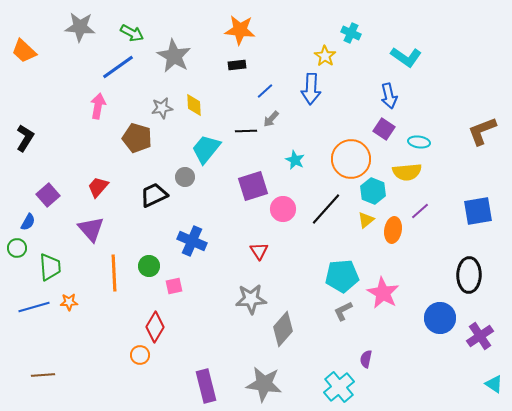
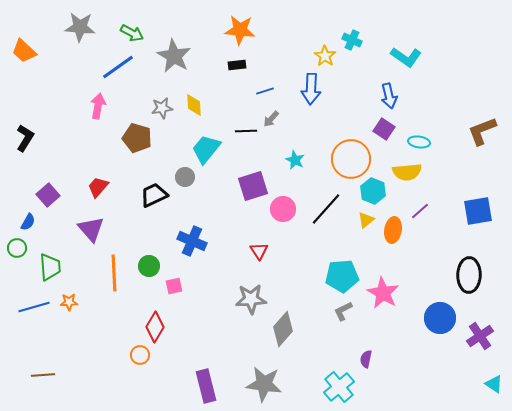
cyan cross at (351, 33): moved 1 px right, 7 px down
blue line at (265, 91): rotated 24 degrees clockwise
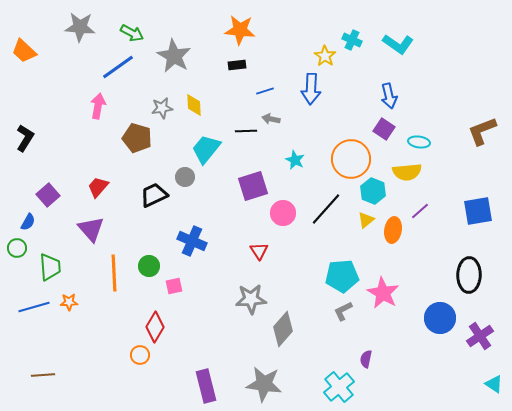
cyan L-shape at (406, 57): moved 8 px left, 13 px up
gray arrow at (271, 119): rotated 60 degrees clockwise
pink circle at (283, 209): moved 4 px down
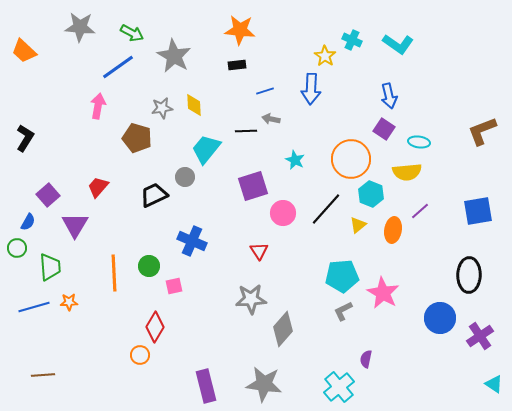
cyan hexagon at (373, 191): moved 2 px left, 3 px down
yellow triangle at (366, 220): moved 8 px left, 5 px down
purple triangle at (91, 229): moved 16 px left, 4 px up; rotated 12 degrees clockwise
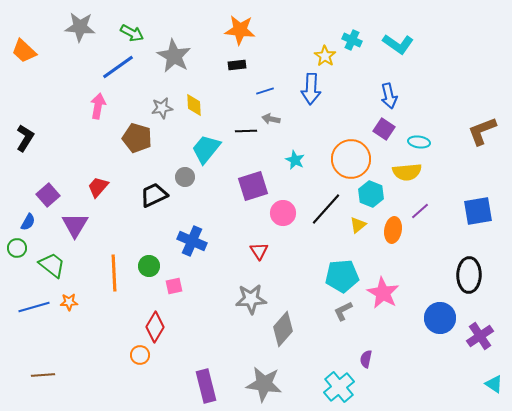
green trapezoid at (50, 267): moved 2 px right, 2 px up; rotated 48 degrees counterclockwise
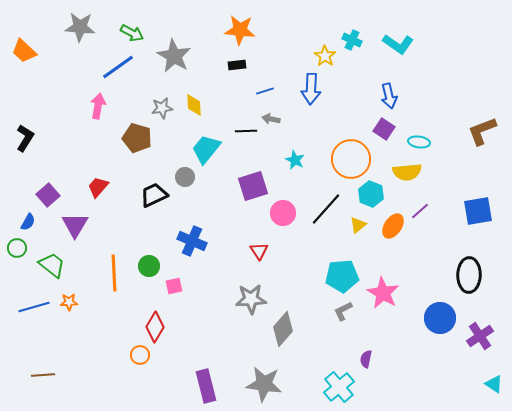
orange ellipse at (393, 230): moved 4 px up; rotated 25 degrees clockwise
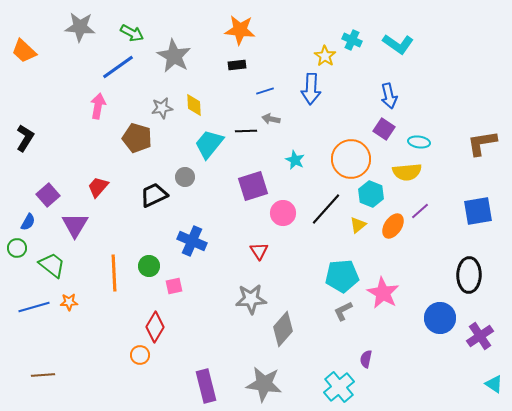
brown L-shape at (482, 131): moved 12 px down; rotated 12 degrees clockwise
cyan trapezoid at (206, 149): moved 3 px right, 5 px up
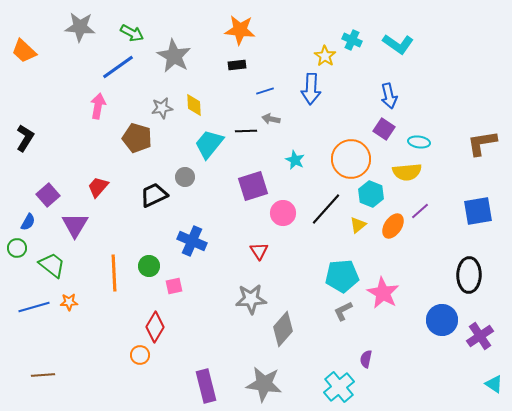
blue circle at (440, 318): moved 2 px right, 2 px down
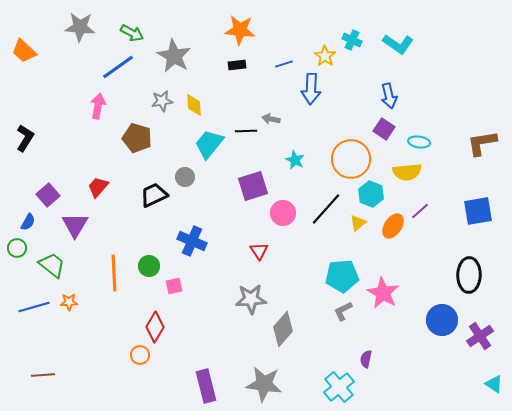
blue line at (265, 91): moved 19 px right, 27 px up
gray star at (162, 108): moved 7 px up
yellow triangle at (358, 225): moved 2 px up
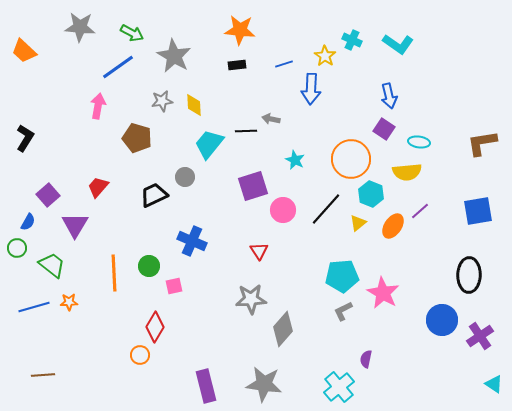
pink circle at (283, 213): moved 3 px up
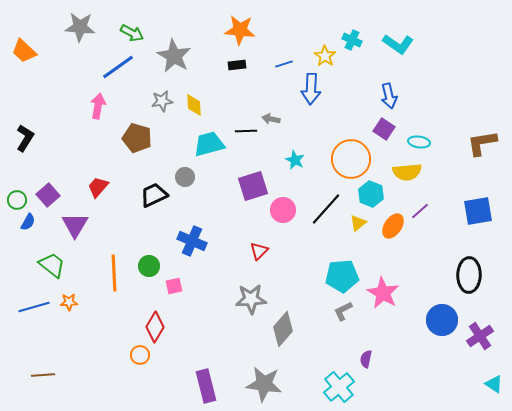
cyan trapezoid at (209, 144): rotated 36 degrees clockwise
green circle at (17, 248): moved 48 px up
red triangle at (259, 251): rotated 18 degrees clockwise
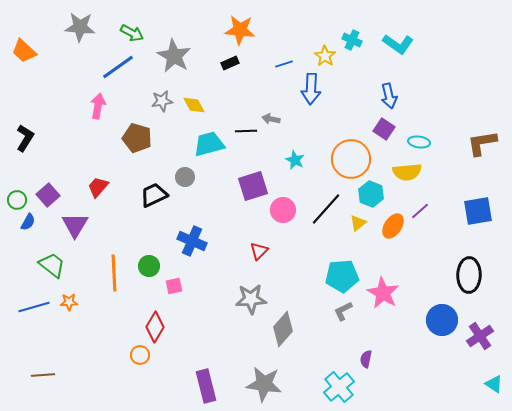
black rectangle at (237, 65): moved 7 px left, 2 px up; rotated 18 degrees counterclockwise
yellow diamond at (194, 105): rotated 25 degrees counterclockwise
